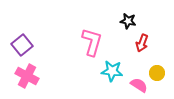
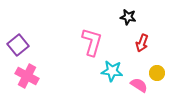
black star: moved 4 px up
purple square: moved 4 px left
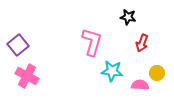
pink semicircle: moved 1 px right; rotated 30 degrees counterclockwise
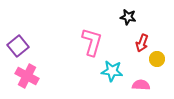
purple square: moved 1 px down
yellow circle: moved 14 px up
pink semicircle: moved 1 px right
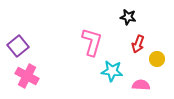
red arrow: moved 4 px left, 1 px down
